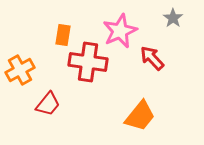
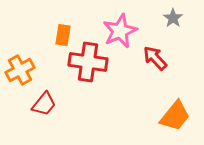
red arrow: moved 3 px right
red trapezoid: moved 4 px left
orange trapezoid: moved 35 px right
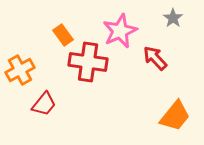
orange rectangle: rotated 45 degrees counterclockwise
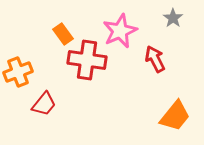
orange rectangle: moved 1 px up
red arrow: moved 1 px down; rotated 16 degrees clockwise
red cross: moved 1 px left, 2 px up
orange cross: moved 2 px left, 2 px down; rotated 8 degrees clockwise
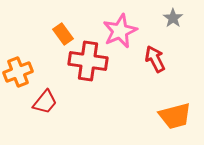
red cross: moved 1 px right, 1 px down
red trapezoid: moved 1 px right, 2 px up
orange trapezoid: rotated 36 degrees clockwise
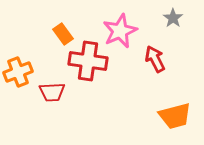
red trapezoid: moved 7 px right, 10 px up; rotated 48 degrees clockwise
